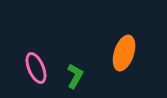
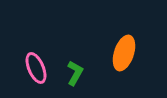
green L-shape: moved 3 px up
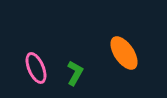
orange ellipse: rotated 52 degrees counterclockwise
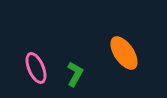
green L-shape: moved 1 px down
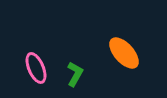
orange ellipse: rotated 8 degrees counterclockwise
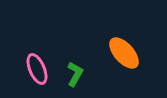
pink ellipse: moved 1 px right, 1 px down
